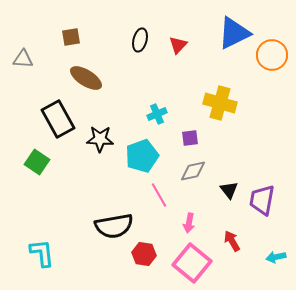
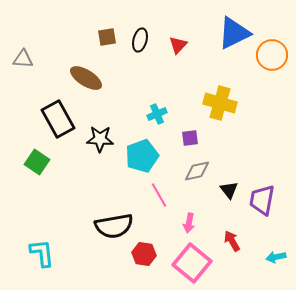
brown square: moved 36 px right
gray diamond: moved 4 px right
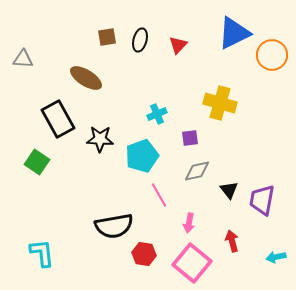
red arrow: rotated 15 degrees clockwise
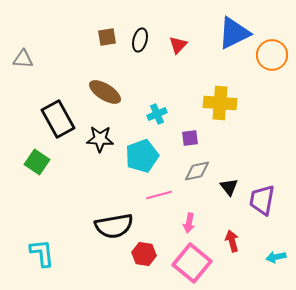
brown ellipse: moved 19 px right, 14 px down
yellow cross: rotated 12 degrees counterclockwise
black triangle: moved 3 px up
pink line: rotated 75 degrees counterclockwise
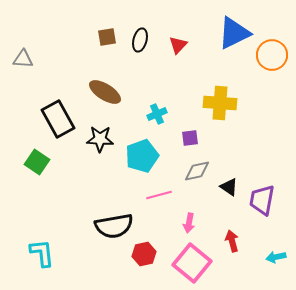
black triangle: rotated 18 degrees counterclockwise
red hexagon: rotated 20 degrees counterclockwise
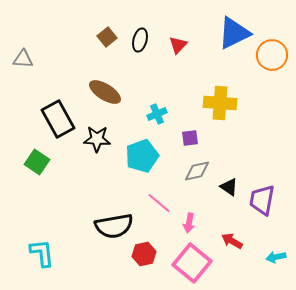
brown square: rotated 30 degrees counterclockwise
black star: moved 3 px left
pink line: moved 8 px down; rotated 55 degrees clockwise
red arrow: rotated 45 degrees counterclockwise
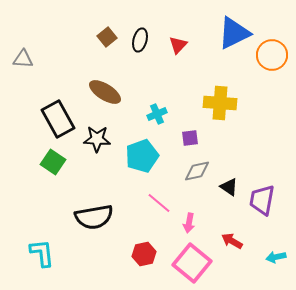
green square: moved 16 px right
black semicircle: moved 20 px left, 9 px up
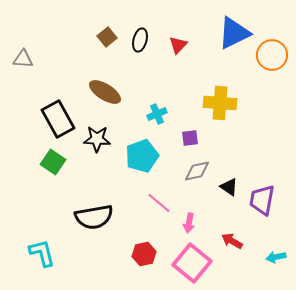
cyan L-shape: rotated 8 degrees counterclockwise
